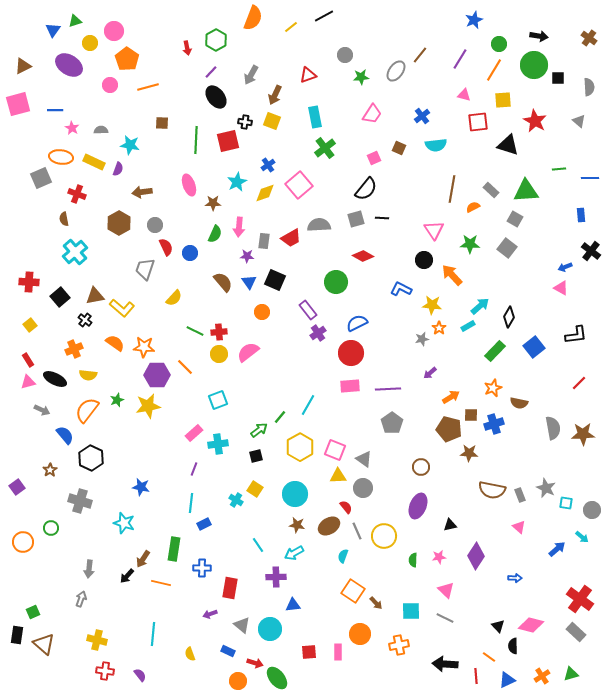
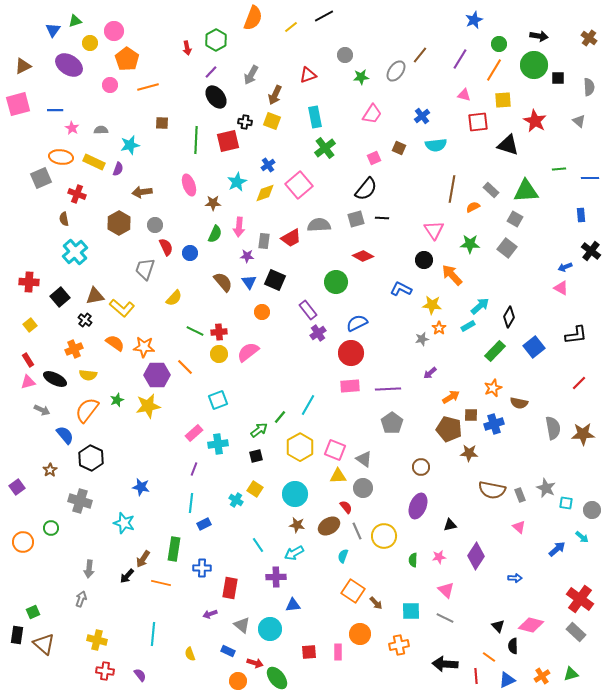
cyan star at (130, 145): rotated 24 degrees counterclockwise
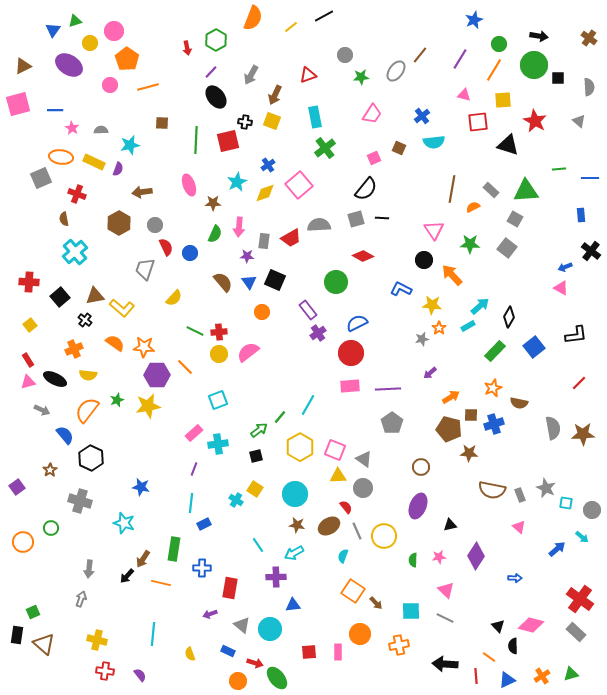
cyan semicircle at (436, 145): moved 2 px left, 3 px up
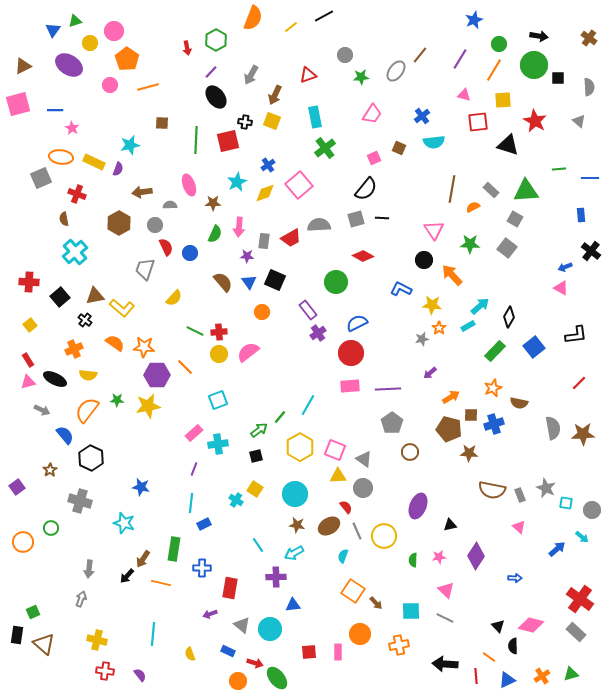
gray semicircle at (101, 130): moved 69 px right, 75 px down
green star at (117, 400): rotated 24 degrees clockwise
brown circle at (421, 467): moved 11 px left, 15 px up
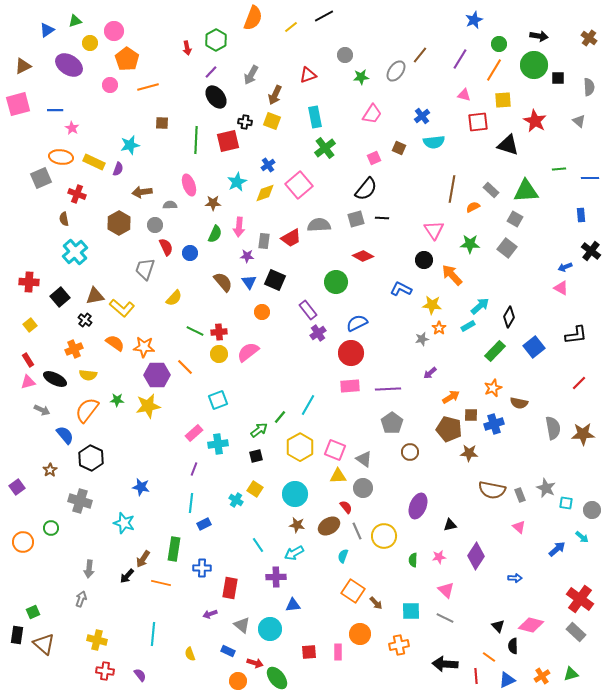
blue triangle at (53, 30): moved 6 px left; rotated 21 degrees clockwise
